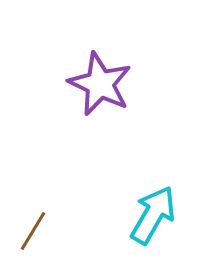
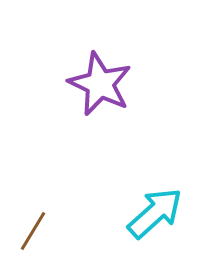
cyan arrow: moved 2 px right, 2 px up; rotated 18 degrees clockwise
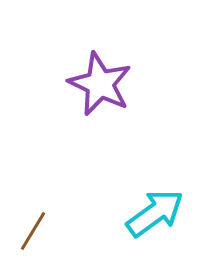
cyan arrow: rotated 6 degrees clockwise
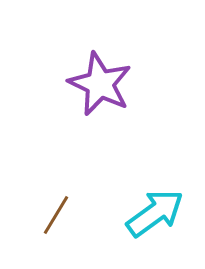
brown line: moved 23 px right, 16 px up
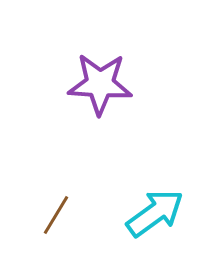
purple star: rotated 22 degrees counterclockwise
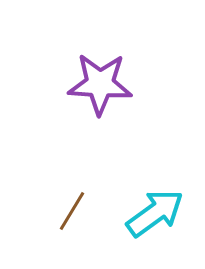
brown line: moved 16 px right, 4 px up
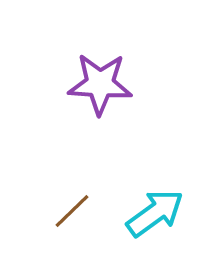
brown line: rotated 15 degrees clockwise
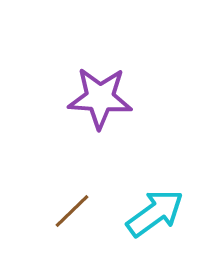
purple star: moved 14 px down
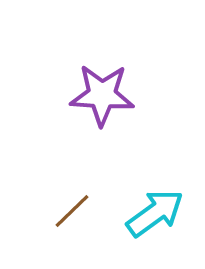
purple star: moved 2 px right, 3 px up
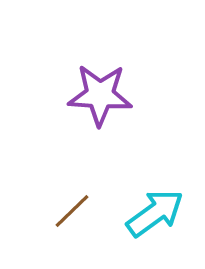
purple star: moved 2 px left
